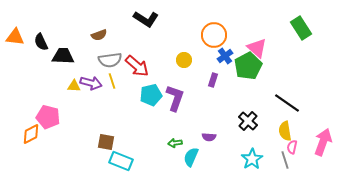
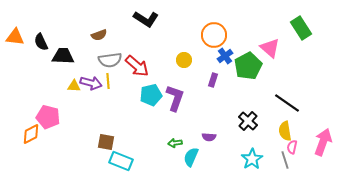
pink triangle: moved 13 px right
yellow line: moved 4 px left; rotated 14 degrees clockwise
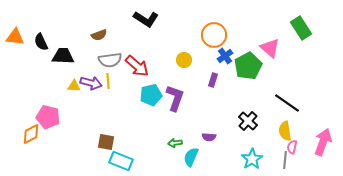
gray line: rotated 24 degrees clockwise
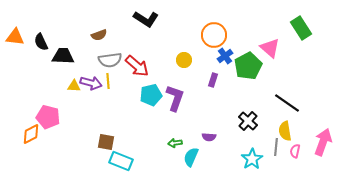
pink semicircle: moved 3 px right, 4 px down
gray line: moved 9 px left, 13 px up
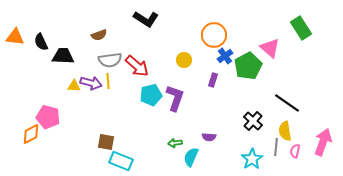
black cross: moved 5 px right
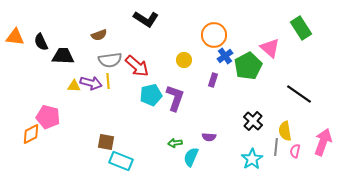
black line: moved 12 px right, 9 px up
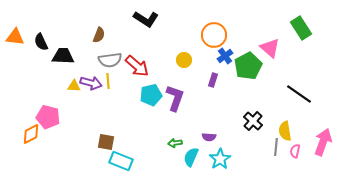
brown semicircle: rotated 49 degrees counterclockwise
cyan star: moved 32 px left
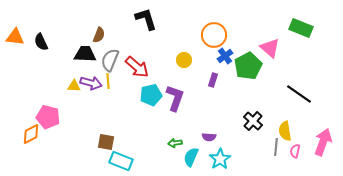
black L-shape: rotated 140 degrees counterclockwise
green rectangle: rotated 35 degrees counterclockwise
black trapezoid: moved 22 px right, 2 px up
gray semicircle: rotated 120 degrees clockwise
red arrow: moved 1 px down
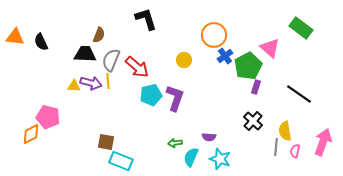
green rectangle: rotated 15 degrees clockwise
gray semicircle: moved 1 px right
purple rectangle: moved 43 px right, 7 px down
cyan star: rotated 20 degrees counterclockwise
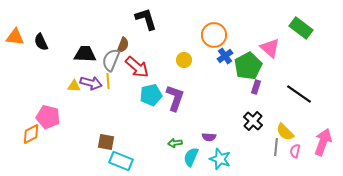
brown semicircle: moved 24 px right, 10 px down
yellow semicircle: moved 1 px down; rotated 36 degrees counterclockwise
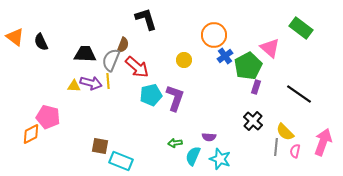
orange triangle: rotated 30 degrees clockwise
brown square: moved 6 px left, 4 px down
cyan semicircle: moved 2 px right, 1 px up
